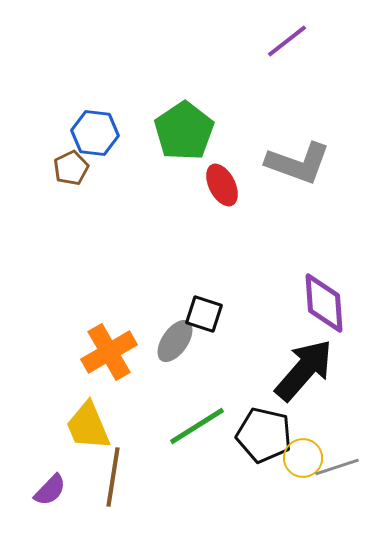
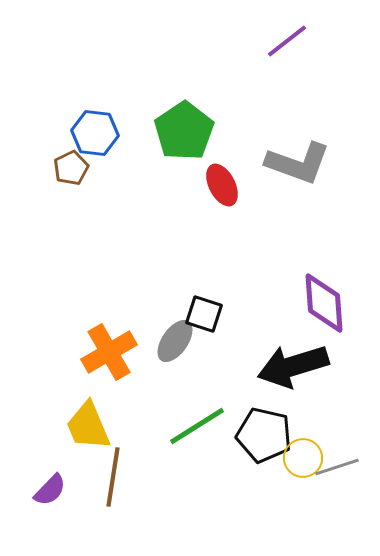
black arrow: moved 11 px left, 4 px up; rotated 148 degrees counterclockwise
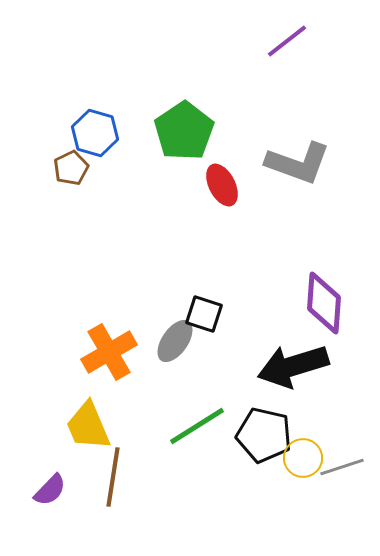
blue hexagon: rotated 9 degrees clockwise
purple diamond: rotated 8 degrees clockwise
gray line: moved 5 px right
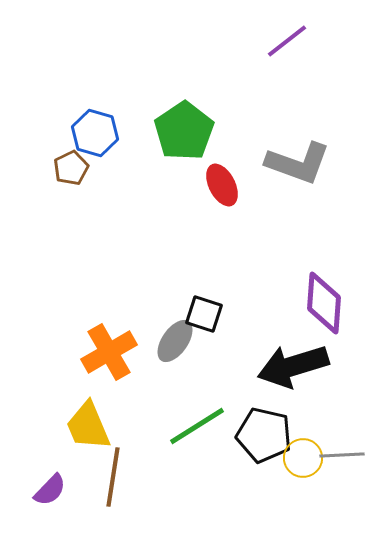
gray line: moved 12 px up; rotated 15 degrees clockwise
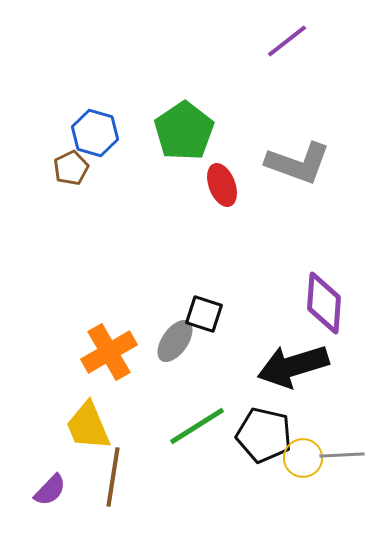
red ellipse: rotated 6 degrees clockwise
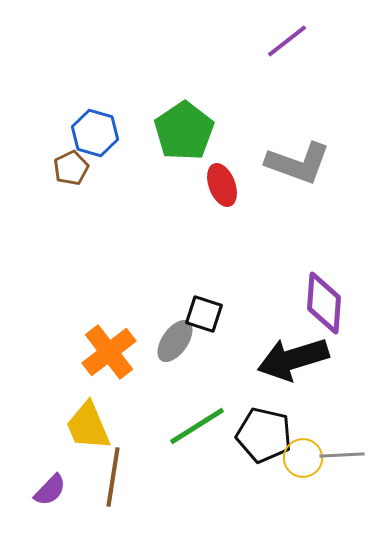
orange cross: rotated 8 degrees counterclockwise
black arrow: moved 7 px up
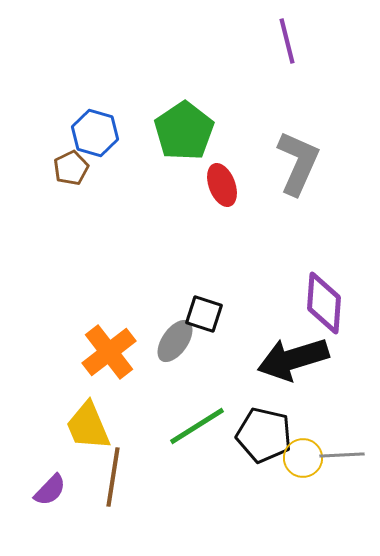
purple line: rotated 66 degrees counterclockwise
gray L-shape: rotated 86 degrees counterclockwise
